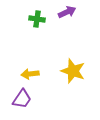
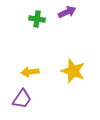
yellow arrow: moved 2 px up
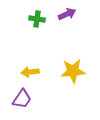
purple arrow: moved 2 px down
yellow star: rotated 25 degrees counterclockwise
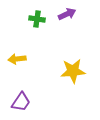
yellow arrow: moved 13 px left, 13 px up
purple trapezoid: moved 1 px left, 3 px down
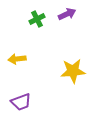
green cross: rotated 35 degrees counterclockwise
purple trapezoid: rotated 35 degrees clockwise
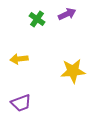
green cross: rotated 28 degrees counterclockwise
yellow arrow: moved 2 px right
purple trapezoid: moved 1 px down
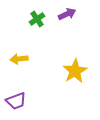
green cross: rotated 21 degrees clockwise
yellow star: moved 2 px right; rotated 25 degrees counterclockwise
purple trapezoid: moved 5 px left, 2 px up
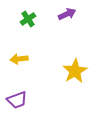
green cross: moved 9 px left
purple trapezoid: moved 1 px right, 1 px up
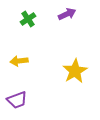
yellow arrow: moved 2 px down
